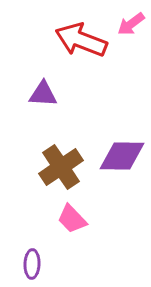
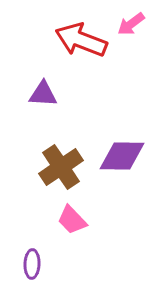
pink trapezoid: moved 1 px down
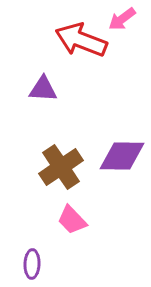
pink arrow: moved 9 px left, 5 px up
purple triangle: moved 5 px up
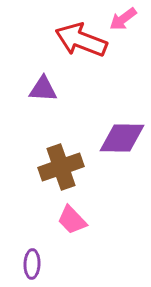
pink arrow: moved 1 px right
purple diamond: moved 18 px up
brown cross: rotated 15 degrees clockwise
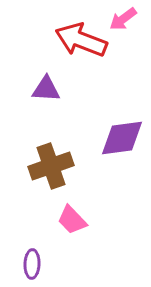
purple triangle: moved 3 px right
purple diamond: rotated 9 degrees counterclockwise
brown cross: moved 10 px left, 1 px up
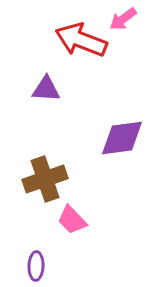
brown cross: moved 6 px left, 13 px down
purple ellipse: moved 4 px right, 2 px down
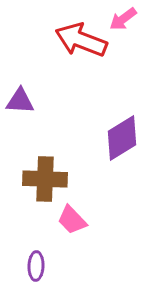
purple triangle: moved 26 px left, 12 px down
purple diamond: rotated 24 degrees counterclockwise
brown cross: rotated 21 degrees clockwise
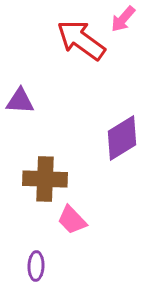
pink arrow: rotated 12 degrees counterclockwise
red arrow: rotated 15 degrees clockwise
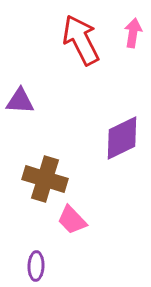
pink arrow: moved 10 px right, 14 px down; rotated 148 degrees clockwise
red arrow: rotated 27 degrees clockwise
purple diamond: rotated 6 degrees clockwise
brown cross: rotated 15 degrees clockwise
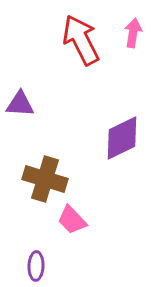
purple triangle: moved 3 px down
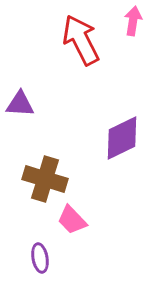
pink arrow: moved 12 px up
purple ellipse: moved 4 px right, 8 px up; rotated 12 degrees counterclockwise
